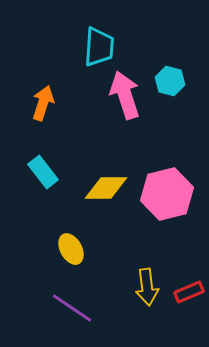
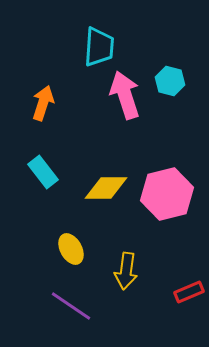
yellow arrow: moved 21 px left, 16 px up; rotated 15 degrees clockwise
purple line: moved 1 px left, 2 px up
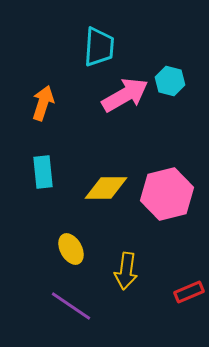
pink arrow: rotated 78 degrees clockwise
cyan rectangle: rotated 32 degrees clockwise
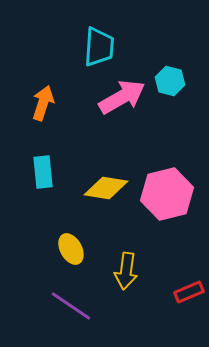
pink arrow: moved 3 px left, 2 px down
yellow diamond: rotated 9 degrees clockwise
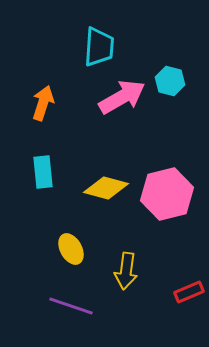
yellow diamond: rotated 6 degrees clockwise
purple line: rotated 15 degrees counterclockwise
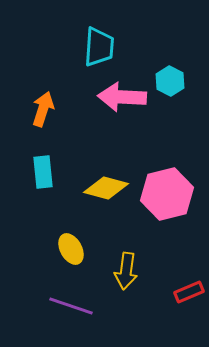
cyan hexagon: rotated 12 degrees clockwise
pink arrow: rotated 147 degrees counterclockwise
orange arrow: moved 6 px down
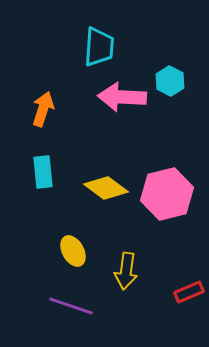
yellow diamond: rotated 21 degrees clockwise
yellow ellipse: moved 2 px right, 2 px down
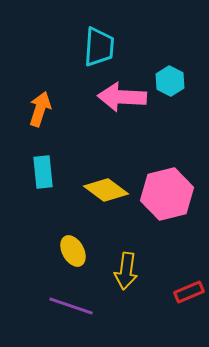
orange arrow: moved 3 px left
yellow diamond: moved 2 px down
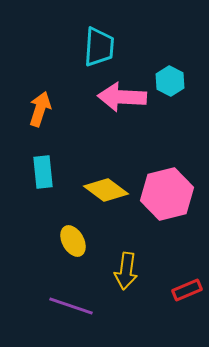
yellow ellipse: moved 10 px up
red rectangle: moved 2 px left, 2 px up
